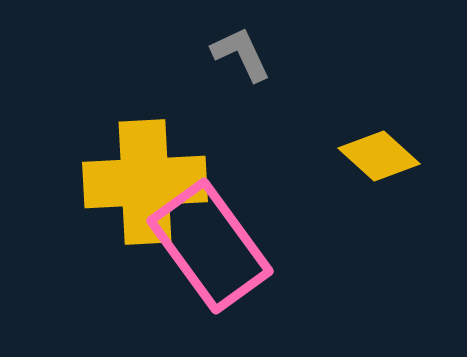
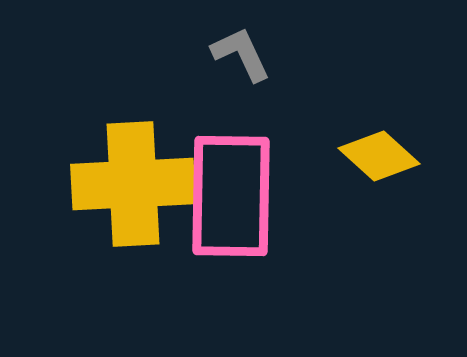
yellow cross: moved 12 px left, 2 px down
pink rectangle: moved 21 px right, 50 px up; rotated 37 degrees clockwise
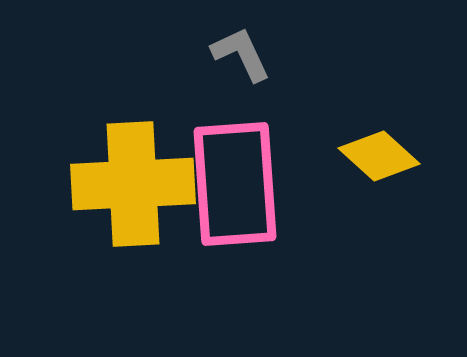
pink rectangle: moved 4 px right, 12 px up; rotated 5 degrees counterclockwise
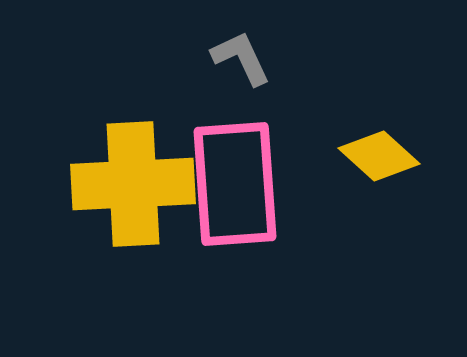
gray L-shape: moved 4 px down
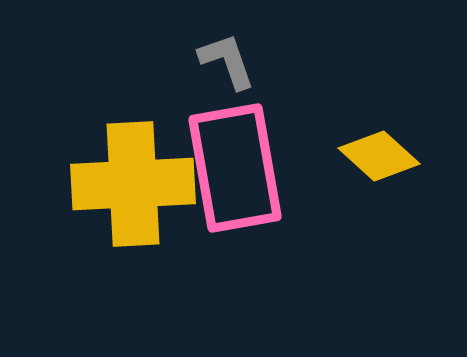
gray L-shape: moved 14 px left, 3 px down; rotated 6 degrees clockwise
pink rectangle: moved 16 px up; rotated 6 degrees counterclockwise
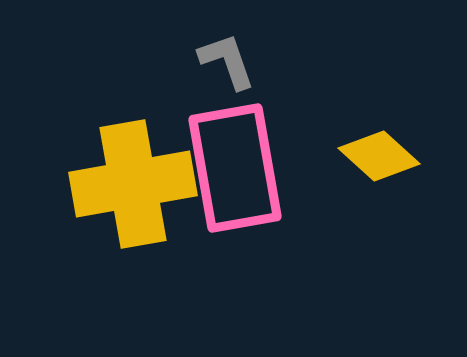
yellow cross: rotated 7 degrees counterclockwise
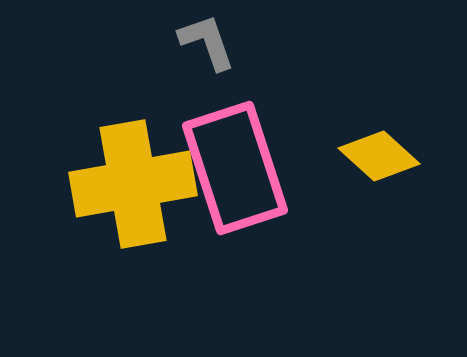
gray L-shape: moved 20 px left, 19 px up
pink rectangle: rotated 8 degrees counterclockwise
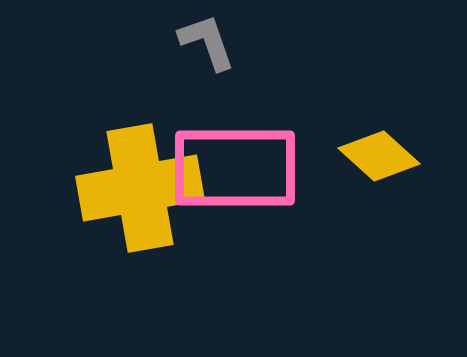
pink rectangle: rotated 72 degrees counterclockwise
yellow cross: moved 7 px right, 4 px down
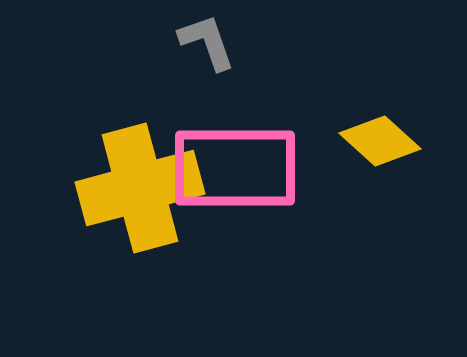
yellow diamond: moved 1 px right, 15 px up
yellow cross: rotated 5 degrees counterclockwise
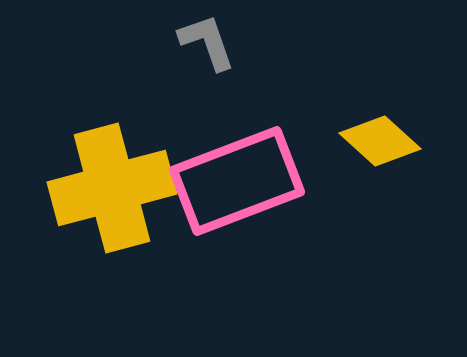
pink rectangle: moved 2 px right, 13 px down; rotated 21 degrees counterclockwise
yellow cross: moved 28 px left
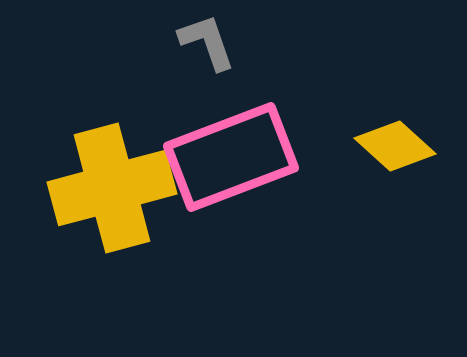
yellow diamond: moved 15 px right, 5 px down
pink rectangle: moved 6 px left, 24 px up
